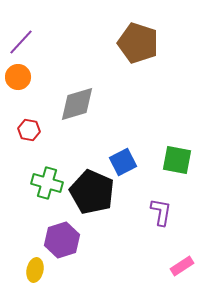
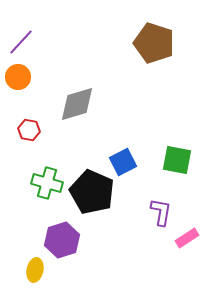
brown pentagon: moved 16 px right
pink rectangle: moved 5 px right, 28 px up
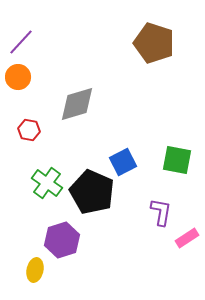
green cross: rotated 20 degrees clockwise
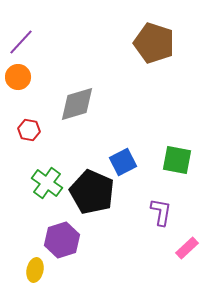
pink rectangle: moved 10 px down; rotated 10 degrees counterclockwise
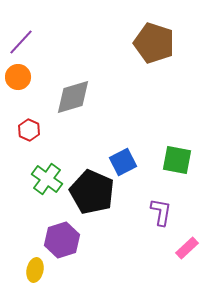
gray diamond: moved 4 px left, 7 px up
red hexagon: rotated 15 degrees clockwise
green cross: moved 4 px up
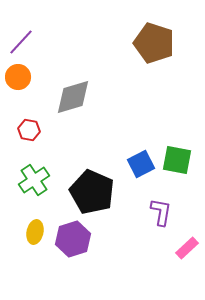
red hexagon: rotated 15 degrees counterclockwise
blue square: moved 18 px right, 2 px down
green cross: moved 13 px left, 1 px down; rotated 20 degrees clockwise
purple hexagon: moved 11 px right, 1 px up
yellow ellipse: moved 38 px up
